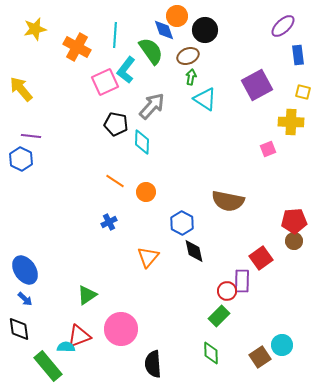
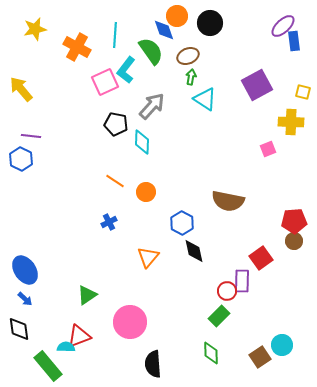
black circle at (205, 30): moved 5 px right, 7 px up
blue rectangle at (298, 55): moved 4 px left, 14 px up
pink circle at (121, 329): moved 9 px right, 7 px up
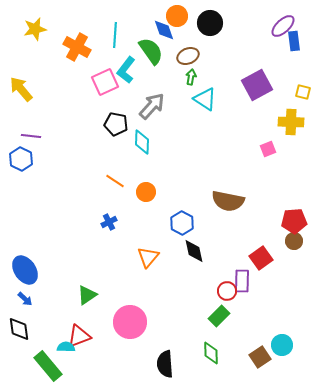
black semicircle at (153, 364): moved 12 px right
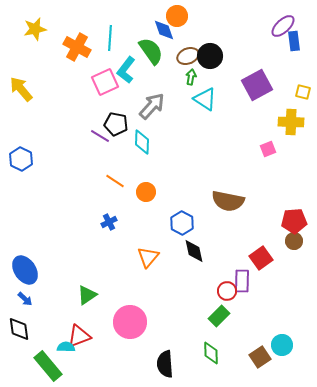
black circle at (210, 23): moved 33 px down
cyan line at (115, 35): moved 5 px left, 3 px down
purple line at (31, 136): moved 69 px right; rotated 24 degrees clockwise
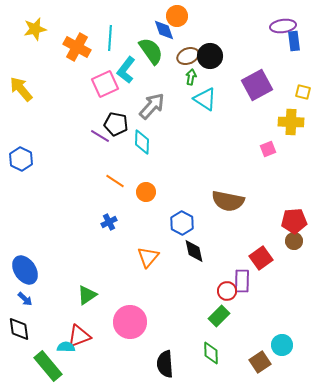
purple ellipse at (283, 26): rotated 35 degrees clockwise
pink square at (105, 82): moved 2 px down
brown square at (260, 357): moved 5 px down
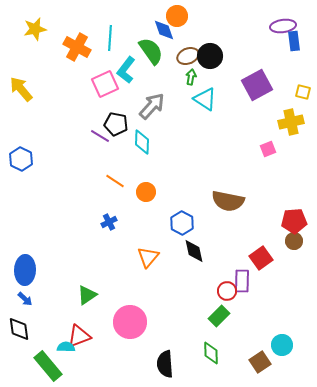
yellow cross at (291, 122): rotated 15 degrees counterclockwise
blue ellipse at (25, 270): rotated 36 degrees clockwise
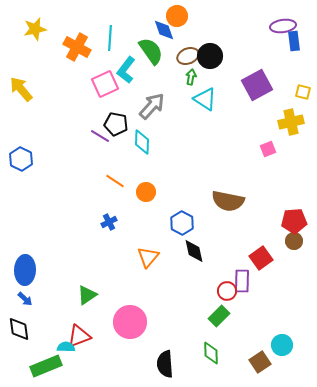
green rectangle at (48, 366): moved 2 px left; rotated 72 degrees counterclockwise
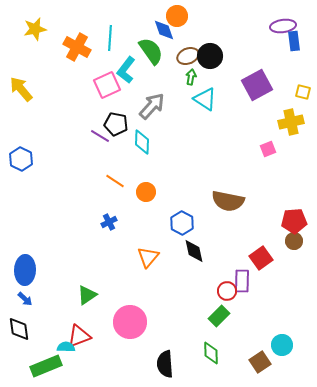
pink square at (105, 84): moved 2 px right, 1 px down
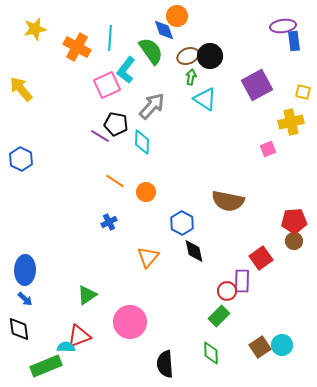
brown square at (260, 362): moved 15 px up
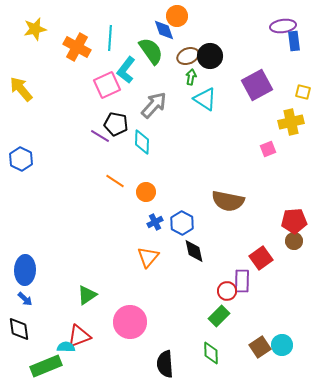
gray arrow at (152, 106): moved 2 px right, 1 px up
blue cross at (109, 222): moved 46 px right
